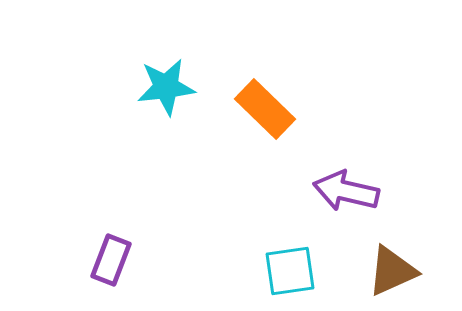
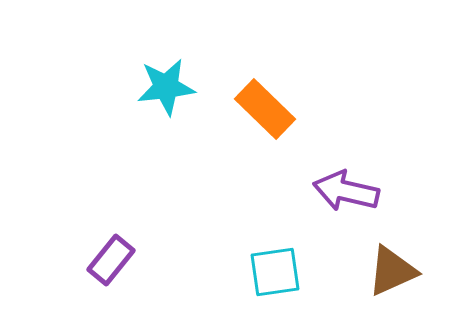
purple rectangle: rotated 18 degrees clockwise
cyan square: moved 15 px left, 1 px down
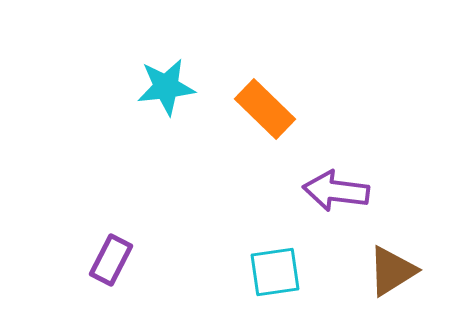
purple arrow: moved 10 px left; rotated 6 degrees counterclockwise
purple rectangle: rotated 12 degrees counterclockwise
brown triangle: rotated 8 degrees counterclockwise
